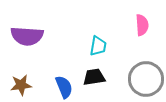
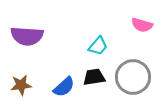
pink semicircle: rotated 110 degrees clockwise
cyan trapezoid: rotated 30 degrees clockwise
gray circle: moved 13 px left, 2 px up
blue semicircle: rotated 70 degrees clockwise
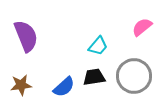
pink semicircle: moved 2 px down; rotated 125 degrees clockwise
purple semicircle: moved 1 px left; rotated 116 degrees counterclockwise
gray circle: moved 1 px right, 1 px up
